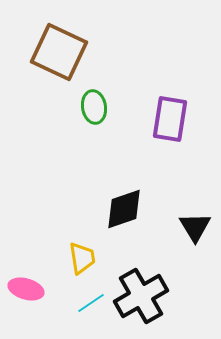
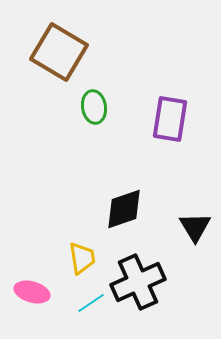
brown square: rotated 6 degrees clockwise
pink ellipse: moved 6 px right, 3 px down
black cross: moved 3 px left, 14 px up; rotated 6 degrees clockwise
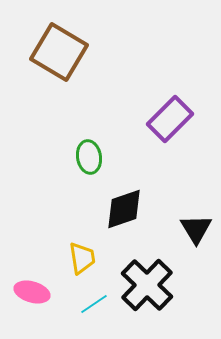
green ellipse: moved 5 px left, 50 px down
purple rectangle: rotated 36 degrees clockwise
black triangle: moved 1 px right, 2 px down
black cross: moved 9 px right, 3 px down; rotated 22 degrees counterclockwise
cyan line: moved 3 px right, 1 px down
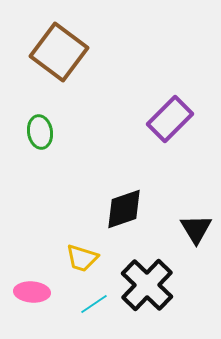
brown square: rotated 6 degrees clockwise
green ellipse: moved 49 px left, 25 px up
yellow trapezoid: rotated 116 degrees clockwise
pink ellipse: rotated 12 degrees counterclockwise
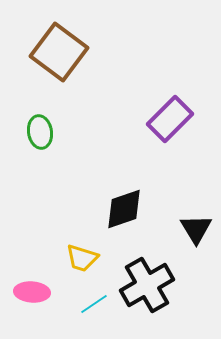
black cross: rotated 16 degrees clockwise
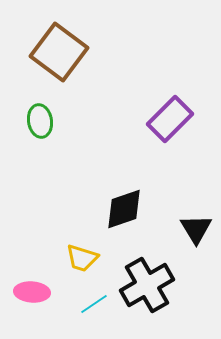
green ellipse: moved 11 px up
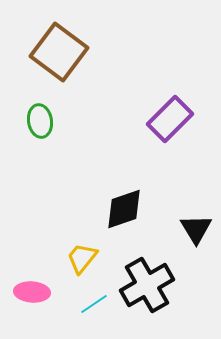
yellow trapezoid: rotated 112 degrees clockwise
